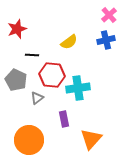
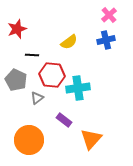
purple rectangle: moved 1 px down; rotated 42 degrees counterclockwise
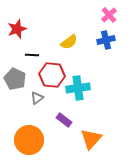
gray pentagon: moved 1 px left, 1 px up
